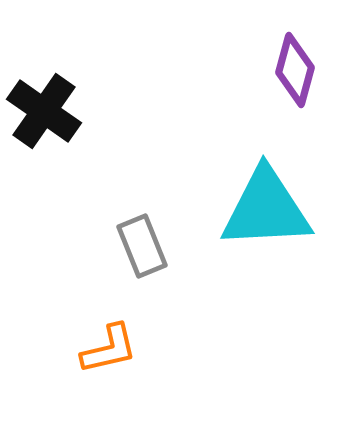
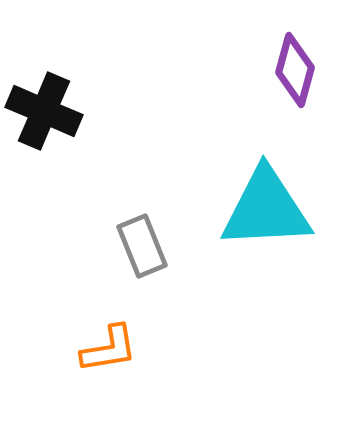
black cross: rotated 12 degrees counterclockwise
orange L-shape: rotated 4 degrees clockwise
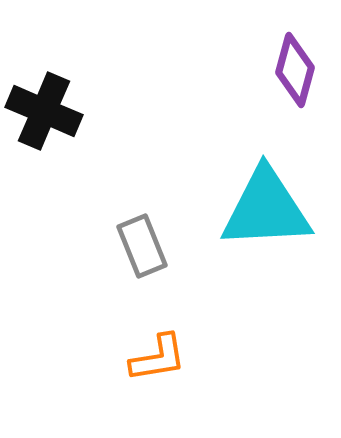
orange L-shape: moved 49 px right, 9 px down
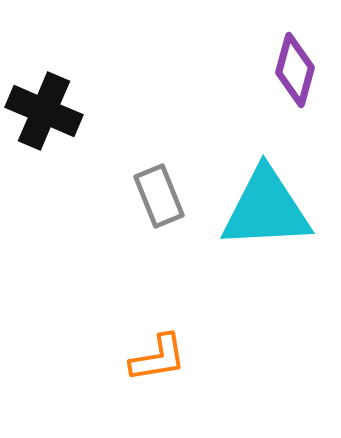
gray rectangle: moved 17 px right, 50 px up
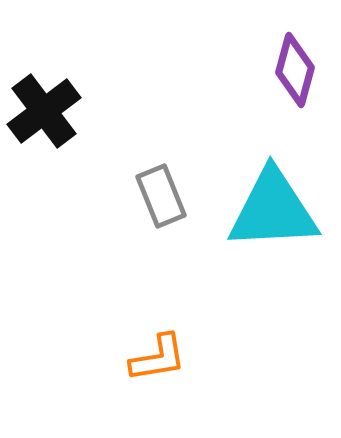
black cross: rotated 30 degrees clockwise
gray rectangle: moved 2 px right
cyan triangle: moved 7 px right, 1 px down
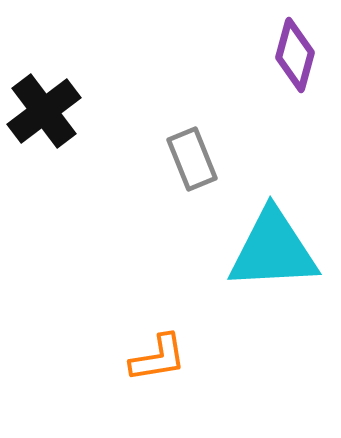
purple diamond: moved 15 px up
gray rectangle: moved 31 px right, 37 px up
cyan triangle: moved 40 px down
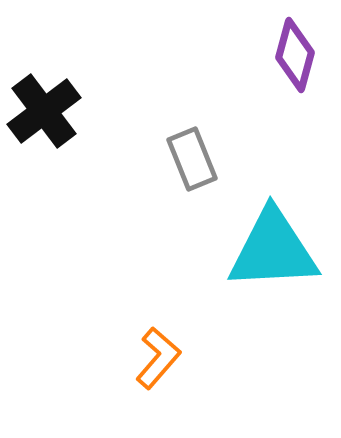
orange L-shape: rotated 40 degrees counterclockwise
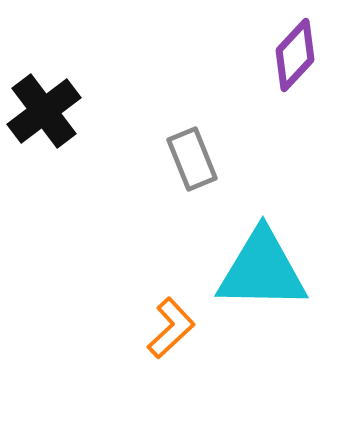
purple diamond: rotated 28 degrees clockwise
cyan triangle: moved 11 px left, 20 px down; rotated 4 degrees clockwise
orange L-shape: moved 13 px right, 30 px up; rotated 6 degrees clockwise
